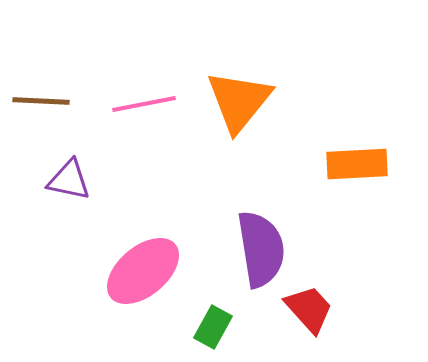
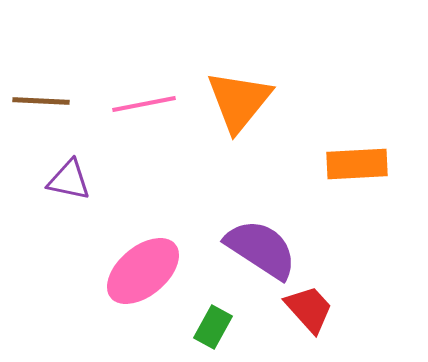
purple semicircle: rotated 48 degrees counterclockwise
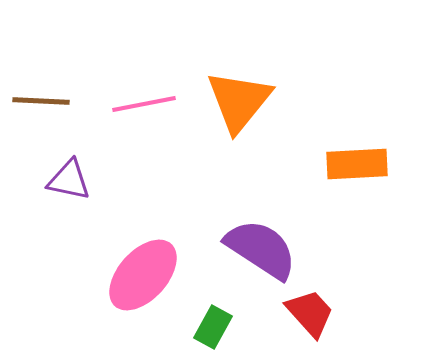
pink ellipse: moved 4 px down; rotated 8 degrees counterclockwise
red trapezoid: moved 1 px right, 4 px down
